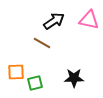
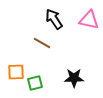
black arrow: moved 2 px up; rotated 90 degrees counterclockwise
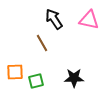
brown line: rotated 30 degrees clockwise
orange square: moved 1 px left
green square: moved 1 px right, 2 px up
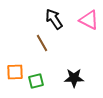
pink triangle: rotated 15 degrees clockwise
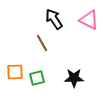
green square: moved 1 px right, 3 px up
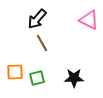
black arrow: moved 17 px left; rotated 105 degrees counterclockwise
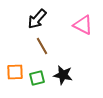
pink triangle: moved 6 px left, 5 px down
brown line: moved 3 px down
black star: moved 11 px left, 3 px up; rotated 12 degrees clockwise
